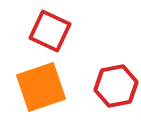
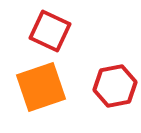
red hexagon: moved 1 px left
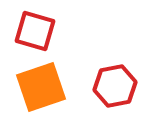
red square: moved 15 px left; rotated 9 degrees counterclockwise
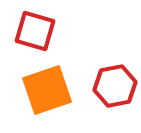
orange square: moved 6 px right, 3 px down
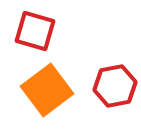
orange square: rotated 18 degrees counterclockwise
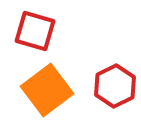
red hexagon: rotated 15 degrees counterclockwise
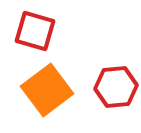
red hexagon: moved 1 px right, 1 px down; rotated 21 degrees clockwise
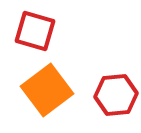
red hexagon: moved 8 px down
